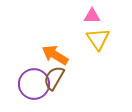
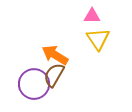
brown semicircle: moved 3 px up
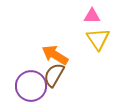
purple circle: moved 3 px left, 2 px down
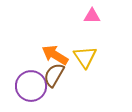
yellow triangle: moved 13 px left, 18 px down
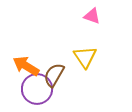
pink triangle: rotated 18 degrees clockwise
orange arrow: moved 29 px left, 11 px down
purple circle: moved 6 px right, 3 px down
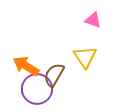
pink triangle: moved 1 px right, 4 px down
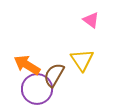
pink triangle: moved 2 px left; rotated 18 degrees clockwise
yellow triangle: moved 3 px left, 3 px down
orange arrow: moved 1 px right, 1 px up
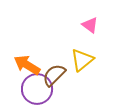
pink triangle: moved 1 px left, 5 px down
yellow triangle: rotated 25 degrees clockwise
brown semicircle: rotated 15 degrees clockwise
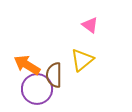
brown semicircle: rotated 45 degrees counterclockwise
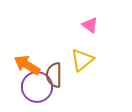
purple circle: moved 2 px up
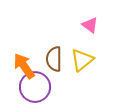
orange arrow: moved 3 px left, 1 px down; rotated 24 degrees clockwise
brown semicircle: moved 16 px up
purple circle: moved 2 px left
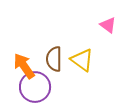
pink triangle: moved 18 px right
yellow triangle: rotated 45 degrees counterclockwise
